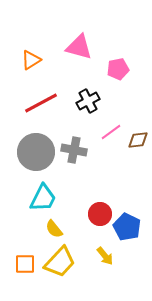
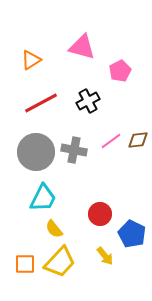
pink triangle: moved 3 px right
pink pentagon: moved 2 px right, 2 px down; rotated 15 degrees counterclockwise
pink line: moved 9 px down
blue pentagon: moved 5 px right, 7 px down
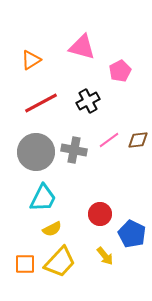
pink line: moved 2 px left, 1 px up
yellow semicircle: moved 2 px left; rotated 78 degrees counterclockwise
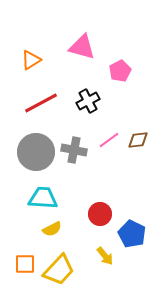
cyan trapezoid: rotated 112 degrees counterclockwise
yellow trapezoid: moved 1 px left, 8 px down
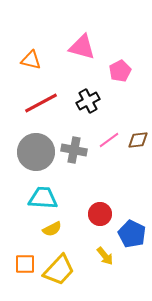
orange triangle: rotated 45 degrees clockwise
